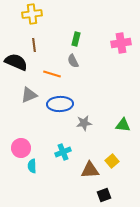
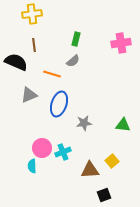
gray semicircle: rotated 104 degrees counterclockwise
blue ellipse: moved 1 px left; rotated 70 degrees counterclockwise
pink circle: moved 21 px right
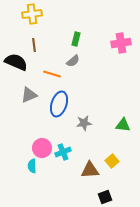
black square: moved 1 px right, 2 px down
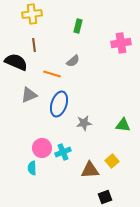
green rectangle: moved 2 px right, 13 px up
cyan semicircle: moved 2 px down
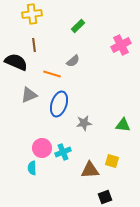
green rectangle: rotated 32 degrees clockwise
pink cross: moved 2 px down; rotated 18 degrees counterclockwise
yellow square: rotated 32 degrees counterclockwise
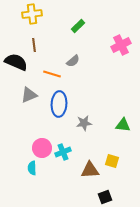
blue ellipse: rotated 15 degrees counterclockwise
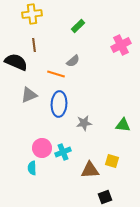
orange line: moved 4 px right
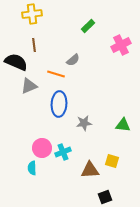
green rectangle: moved 10 px right
gray semicircle: moved 1 px up
gray triangle: moved 9 px up
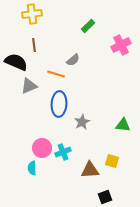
gray star: moved 2 px left, 1 px up; rotated 21 degrees counterclockwise
